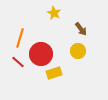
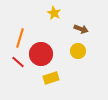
brown arrow: rotated 32 degrees counterclockwise
yellow rectangle: moved 3 px left, 5 px down
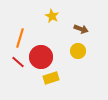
yellow star: moved 2 px left, 3 px down
red circle: moved 3 px down
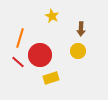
brown arrow: rotated 72 degrees clockwise
red circle: moved 1 px left, 2 px up
